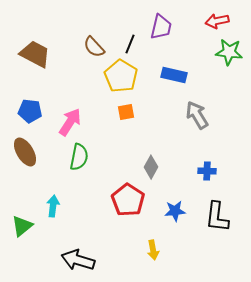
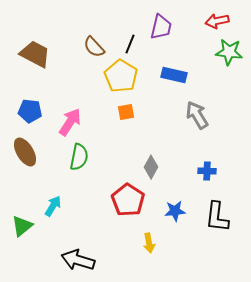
cyan arrow: rotated 25 degrees clockwise
yellow arrow: moved 4 px left, 7 px up
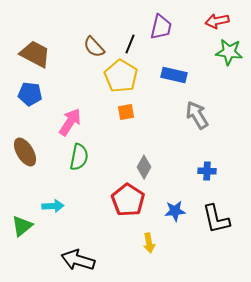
blue pentagon: moved 17 px up
gray diamond: moved 7 px left
cyan arrow: rotated 55 degrees clockwise
black L-shape: moved 1 px left, 2 px down; rotated 20 degrees counterclockwise
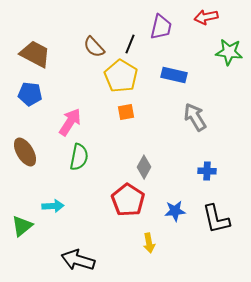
red arrow: moved 11 px left, 4 px up
gray arrow: moved 2 px left, 2 px down
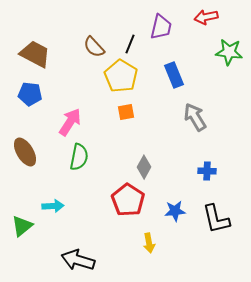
blue rectangle: rotated 55 degrees clockwise
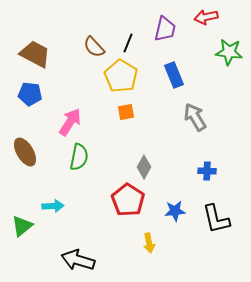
purple trapezoid: moved 4 px right, 2 px down
black line: moved 2 px left, 1 px up
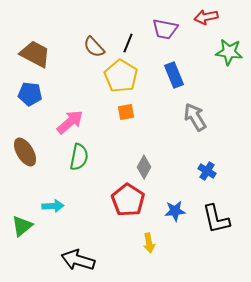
purple trapezoid: rotated 88 degrees clockwise
pink arrow: rotated 16 degrees clockwise
blue cross: rotated 30 degrees clockwise
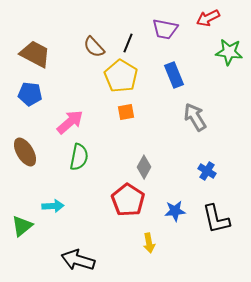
red arrow: moved 2 px right, 1 px down; rotated 15 degrees counterclockwise
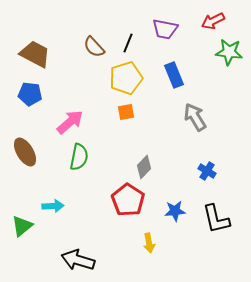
red arrow: moved 5 px right, 3 px down
yellow pentagon: moved 5 px right, 2 px down; rotated 24 degrees clockwise
gray diamond: rotated 15 degrees clockwise
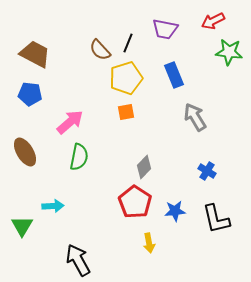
brown semicircle: moved 6 px right, 3 px down
red pentagon: moved 7 px right, 2 px down
green triangle: rotated 20 degrees counterclockwise
black arrow: rotated 44 degrees clockwise
